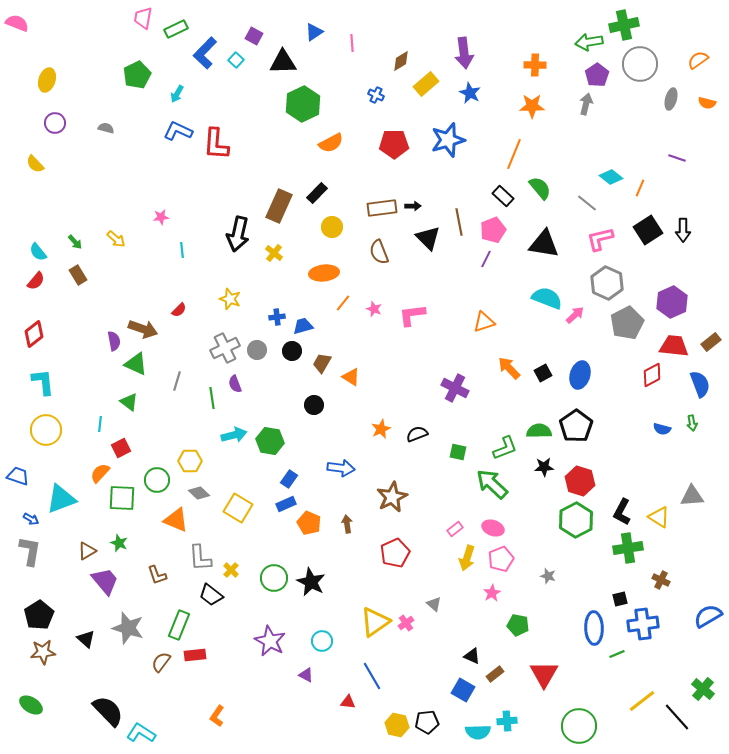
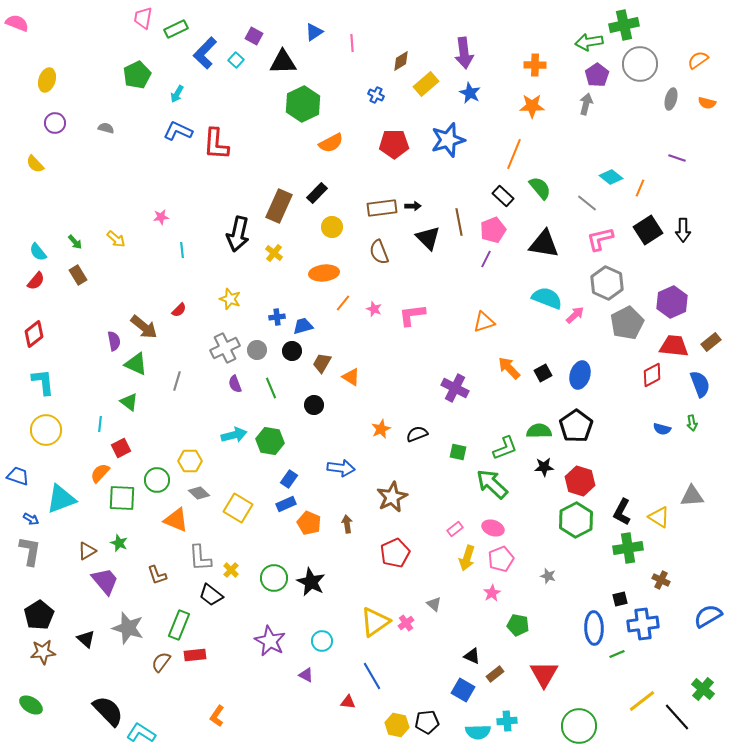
brown arrow at (143, 329): moved 1 px right, 2 px up; rotated 20 degrees clockwise
green line at (212, 398): moved 59 px right, 10 px up; rotated 15 degrees counterclockwise
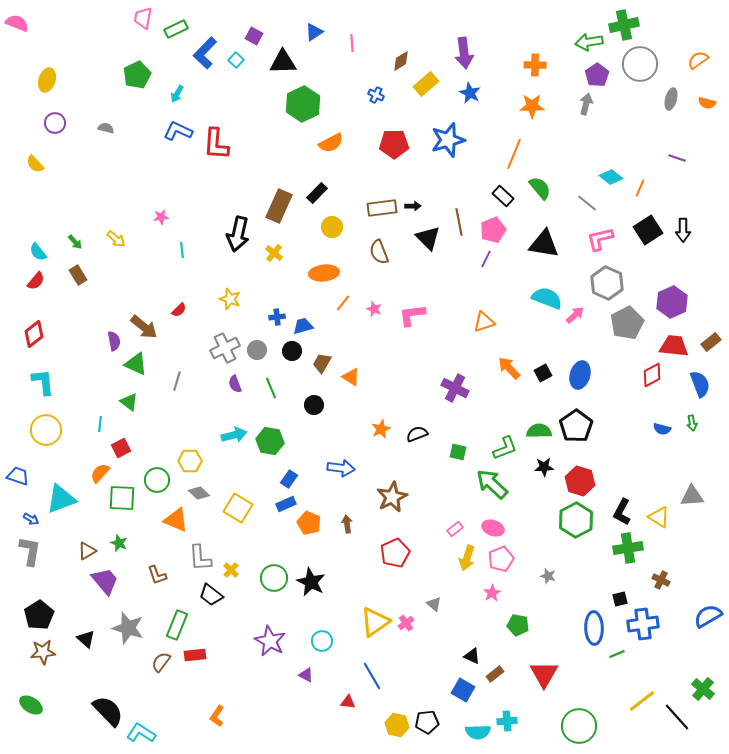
green rectangle at (179, 625): moved 2 px left
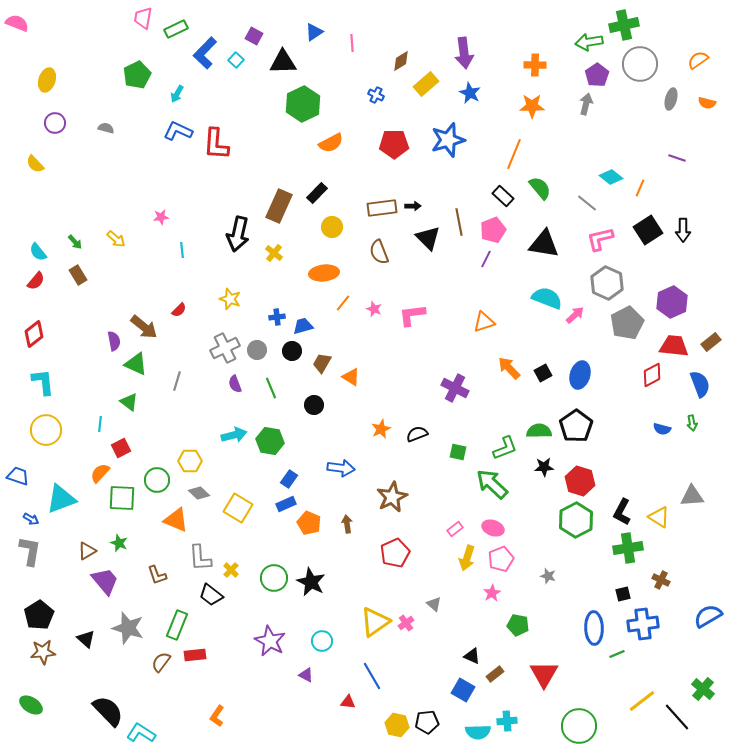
black square at (620, 599): moved 3 px right, 5 px up
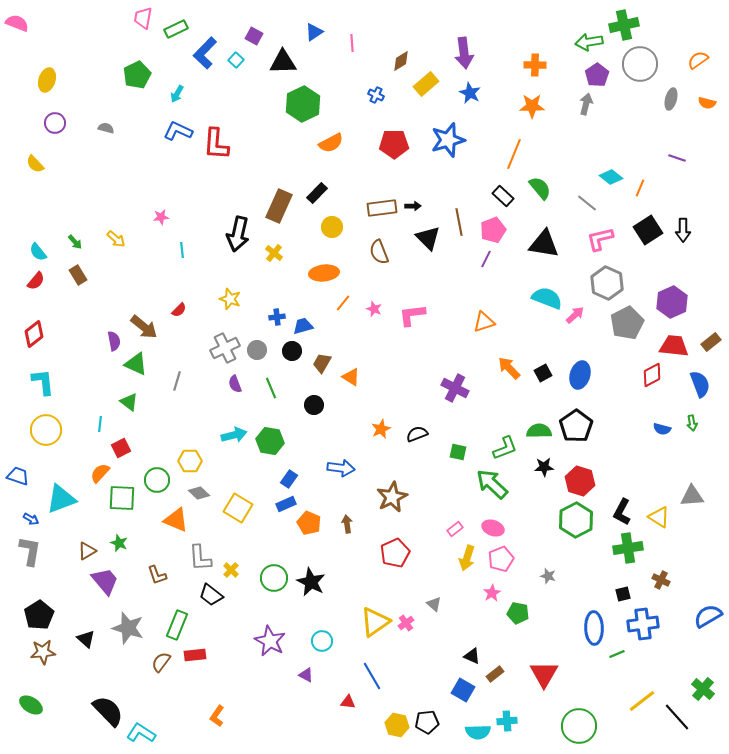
green pentagon at (518, 625): moved 12 px up
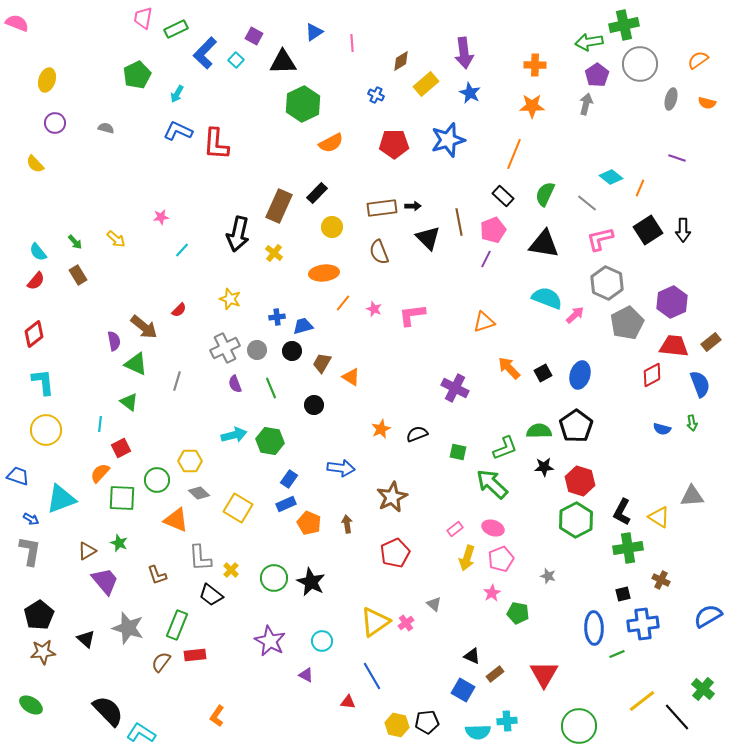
green semicircle at (540, 188): moved 5 px right, 6 px down; rotated 115 degrees counterclockwise
cyan line at (182, 250): rotated 49 degrees clockwise
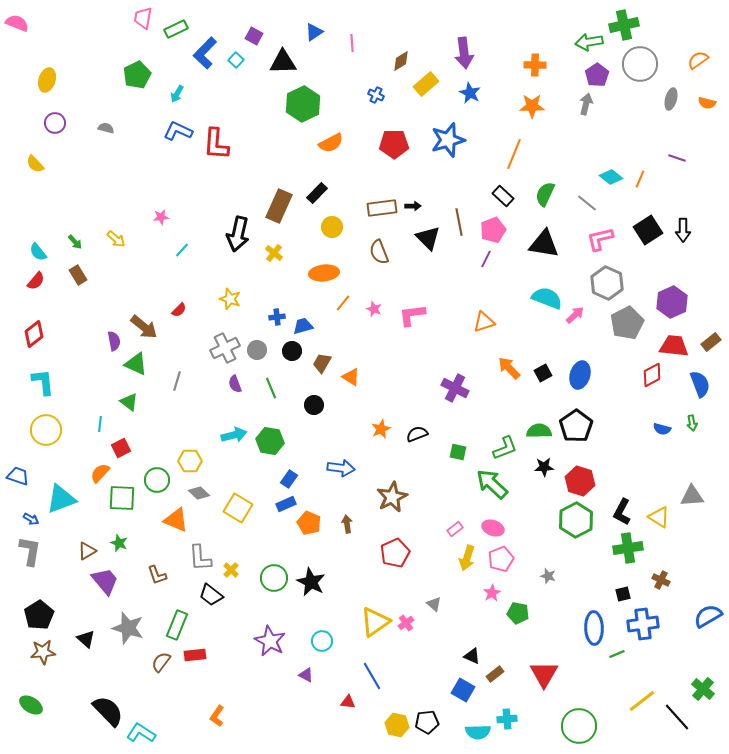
orange line at (640, 188): moved 9 px up
cyan cross at (507, 721): moved 2 px up
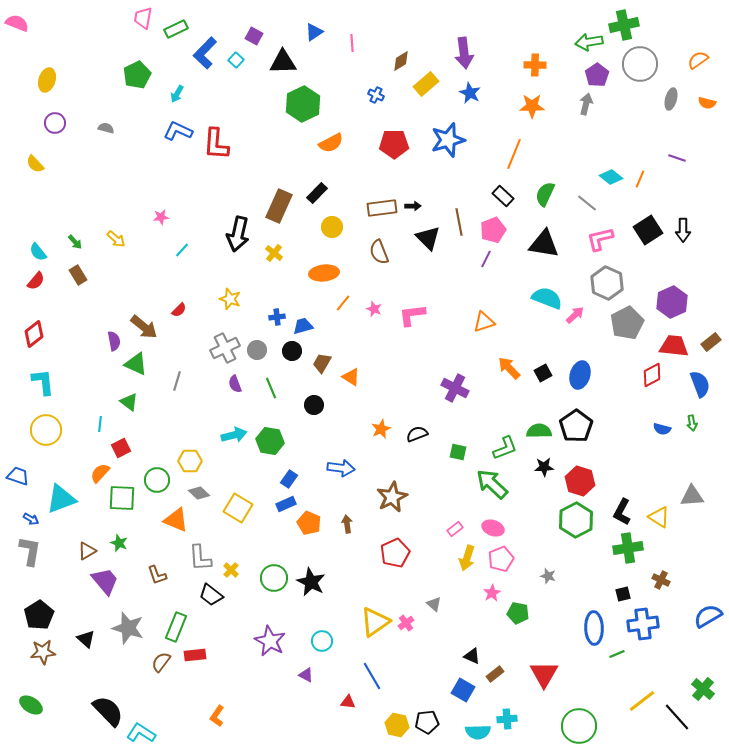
green rectangle at (177, 625): moved 1 px left, 2 px down
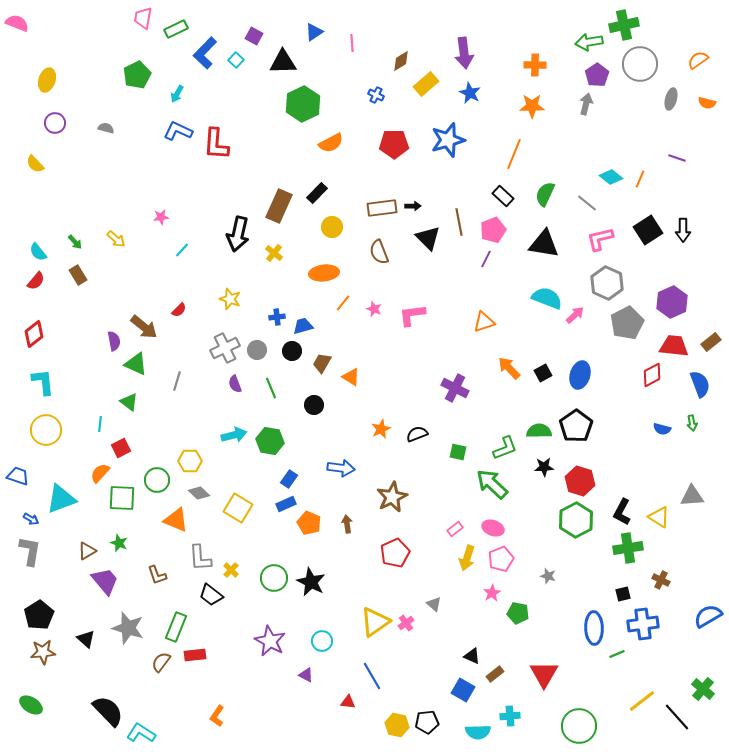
cyan cross at (507, 719): moved 3 px right, 3 px up
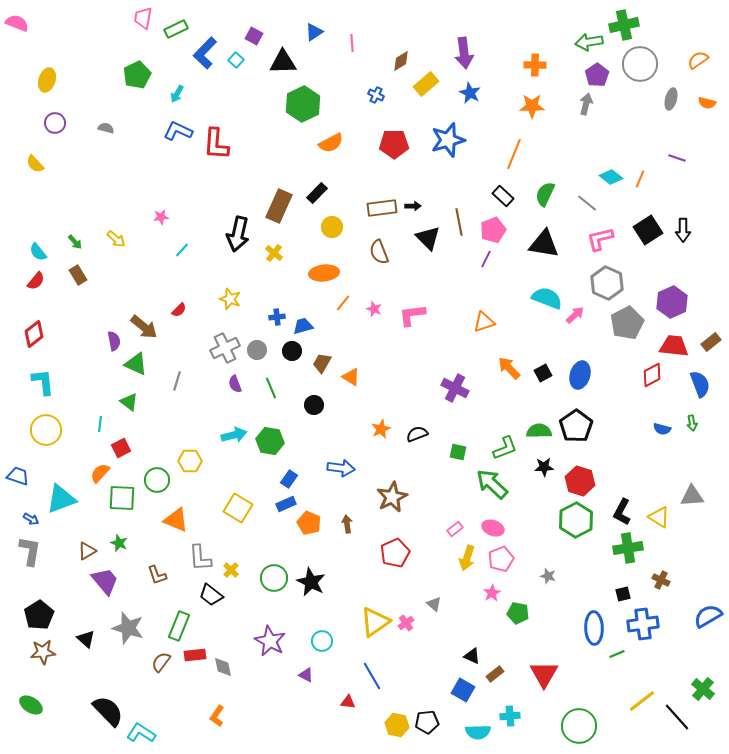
gray diamond at (199, 493): moved 24 px right, 174 px down; rotated 35 degrees clockwise
green rectangle at (176, 627): moved 3 px right, 1 px up
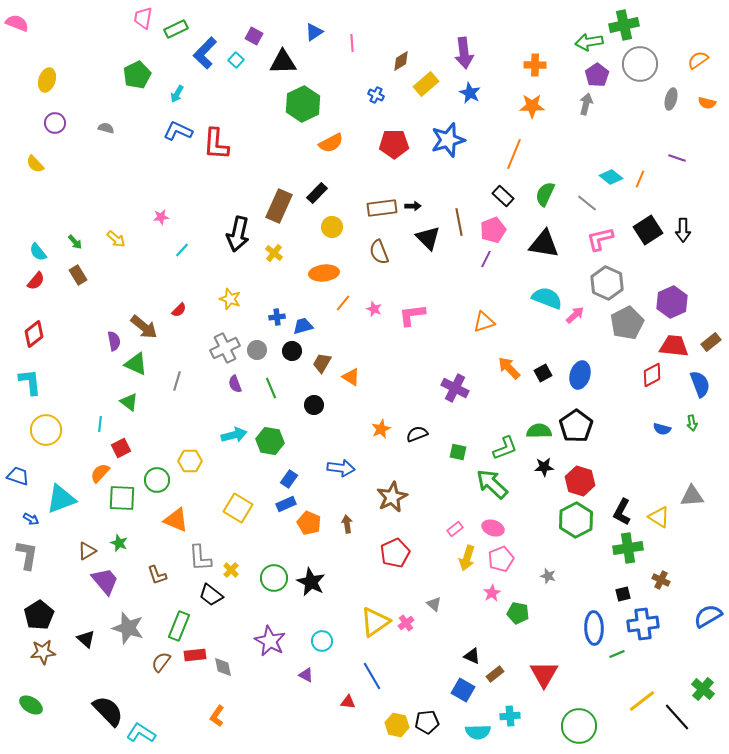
cyan L-shape at (43, 382): moved 13 px left
gray L-shape at (30, 551): moved 3 px left, 4 px down
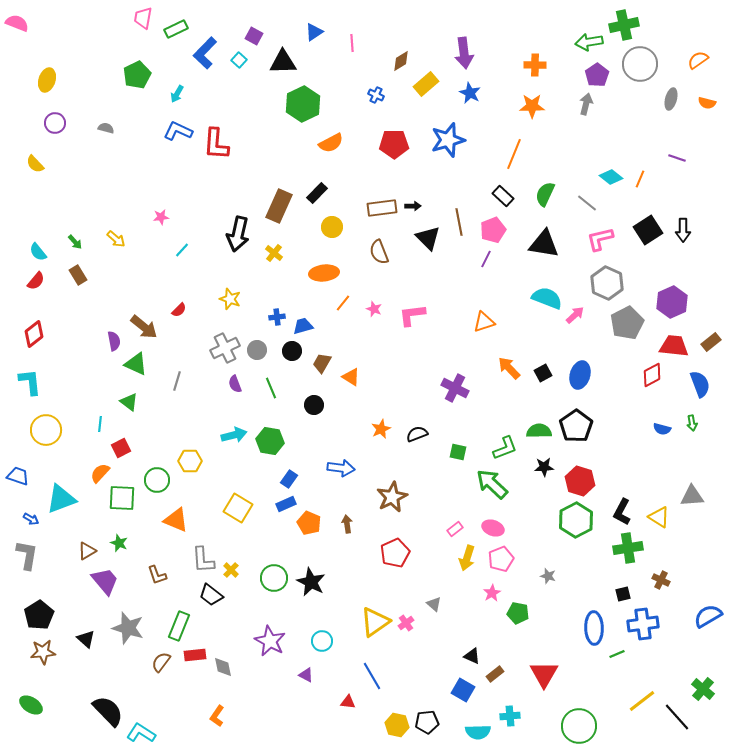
cyan square at (236, 60): moved 3 px right
gray L-shape at (200, 558): moved 3 px right, 2 px down
